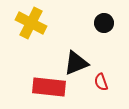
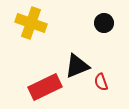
yellow cross: rotated 8 degrees counterclockwise
black triangle: moved 1 px right, 3 px down
red rectangle: moved 4 px left; rotated 32 degrees counterclockwise
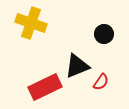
black circle: moved 11 px down
red semicircle: rotated 126 degrees counterclockwise
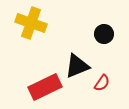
red semicircle: moved 1 px right, 1 px down
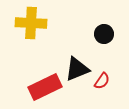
yellow cross: rotated 16 degrees counterclockwise
black triangle: moved 3 px down
red semicircle: moved 2 px up
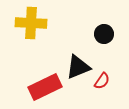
black triangle: moved 1 px right, 2 px up
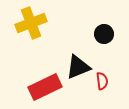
yellow cross: rotated 24 degrees counterclockwise
red semicircle: rotated 42 degrees counterclockwise
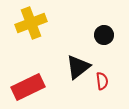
black circle: moved 1 px down
black triangle: rotated 16 degrees counterclockwise
red rectangle: moved 17 px left
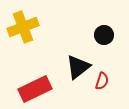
yellow cross: moved 8 px left, 4 px down
red semicircle: rotated 24 degrees clockwise
red rectangle: moved 7 px right, 2 px down
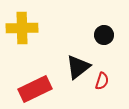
yellow cross: moved 1 px left, 1 px down; rotated 20 degrees clockwise
